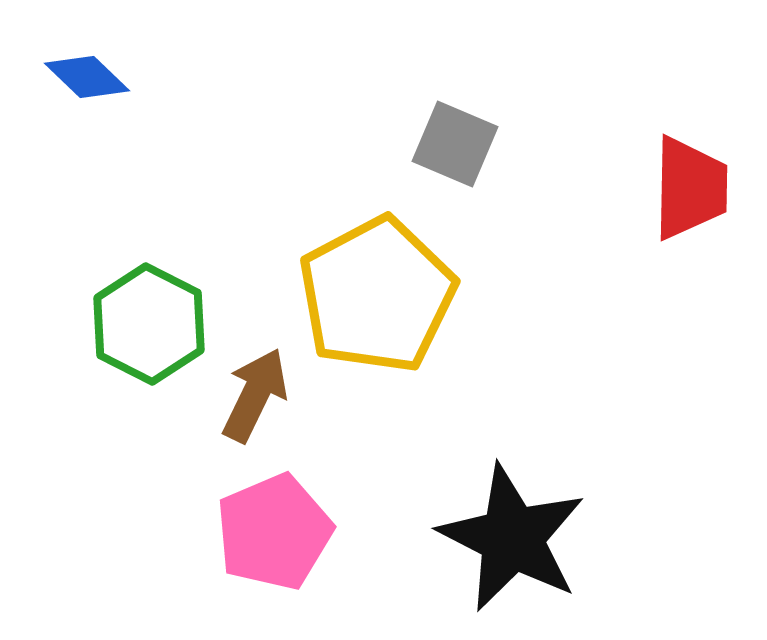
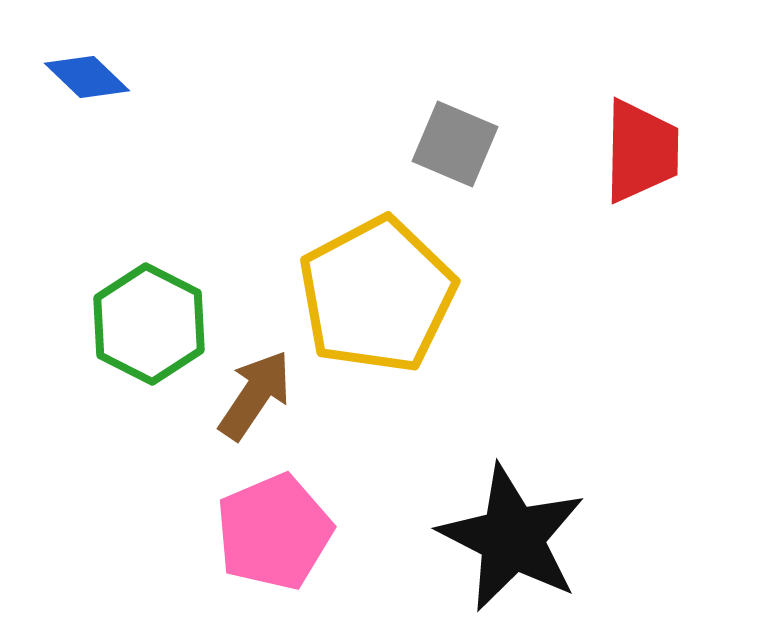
red trapezoid: moved 49 px left, 37 px up
brown arrow: rotated 8 degrees clockwise
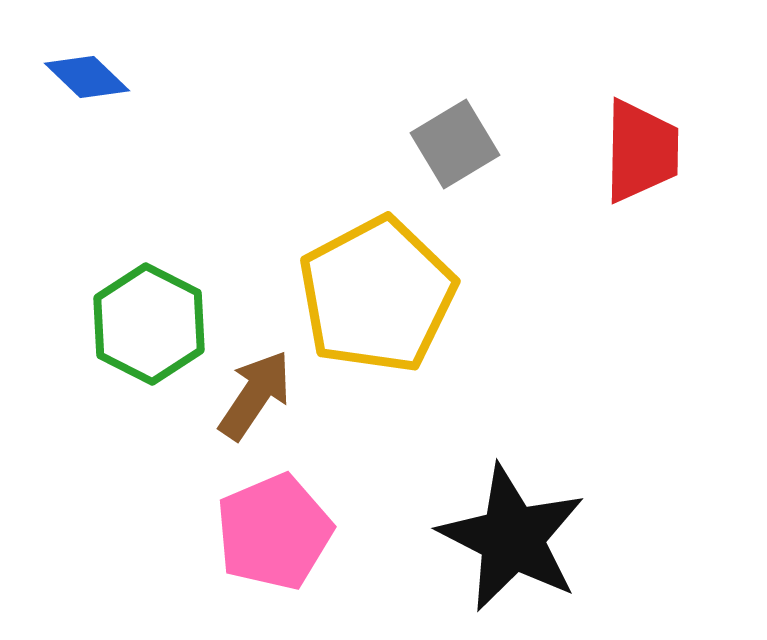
gray square: rotated 36 degrees clockwise
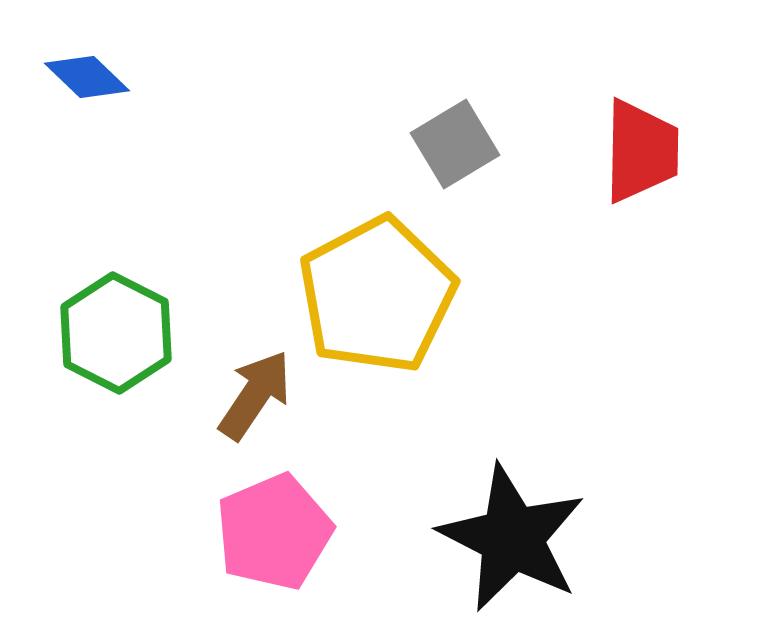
green hexagon: moved 33 px left, 9 px down
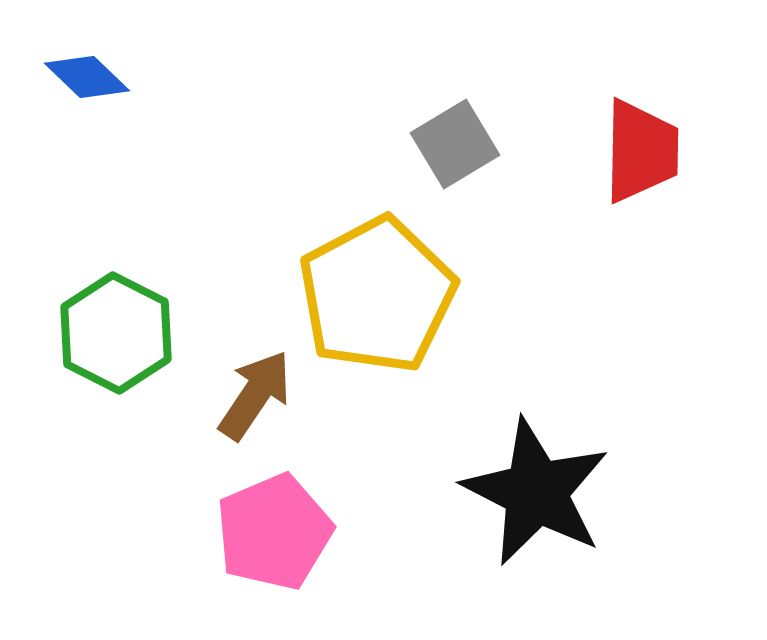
black star: moved 24 px right, 46 px up
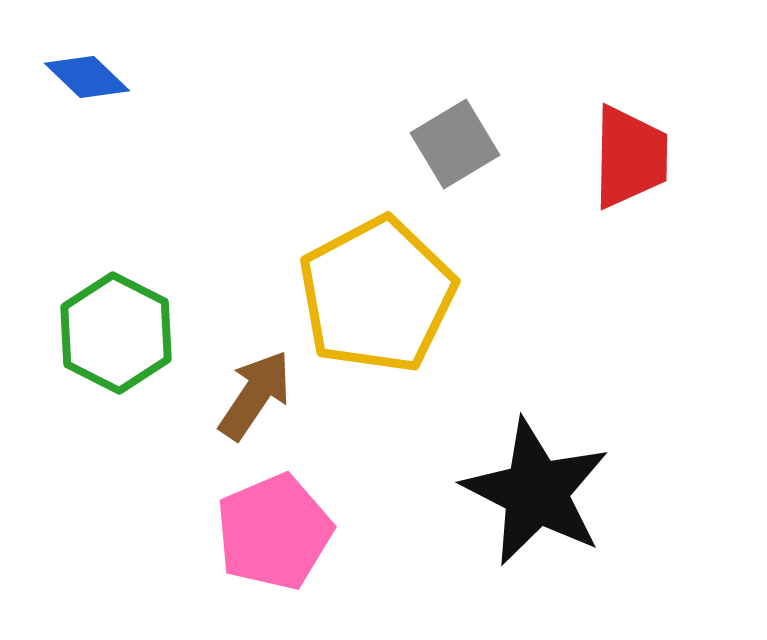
red trapezoid: moved 11 px left, 6 px down
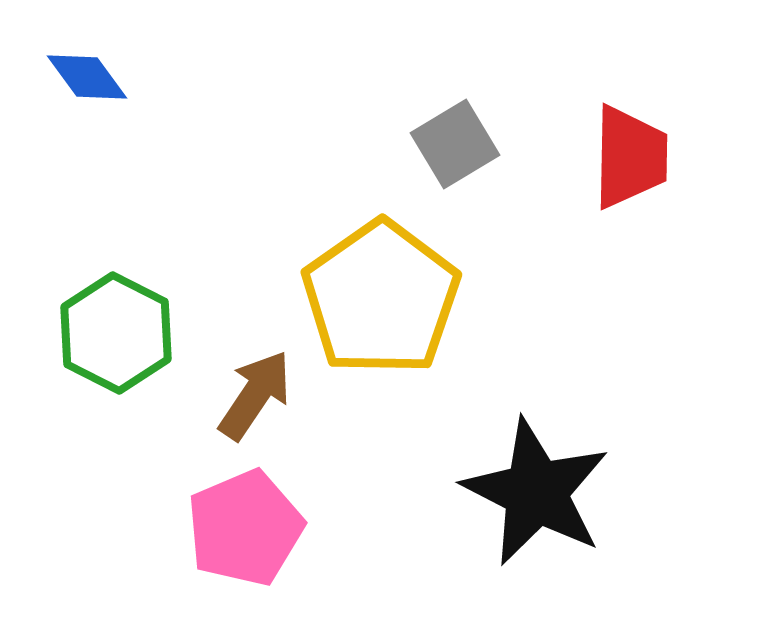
blue diamond: rotated 10 degrees clockwise
yellow pentagon: moved 4 px right, 3 px down; rotated 7 degrees counterclockwise
pink pentagon: moved 29 px left, 4 px up
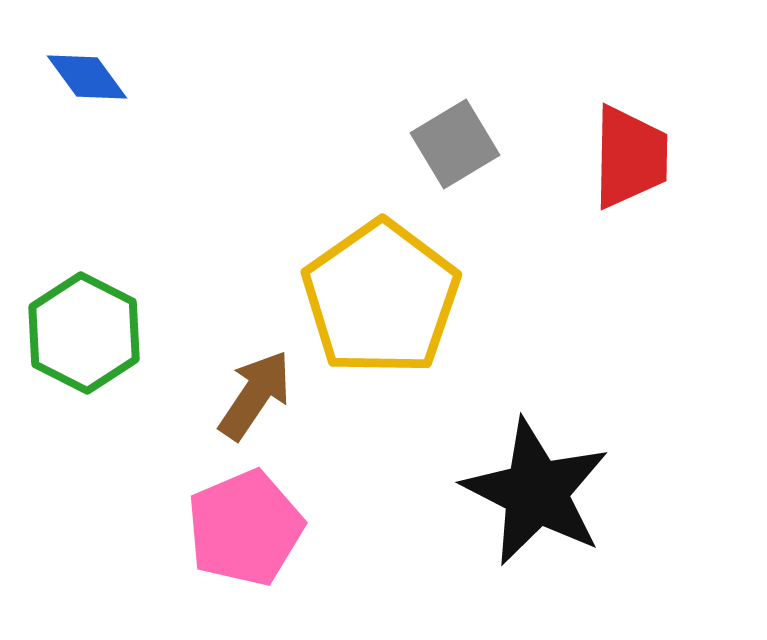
green hexagon: moved 32 px left
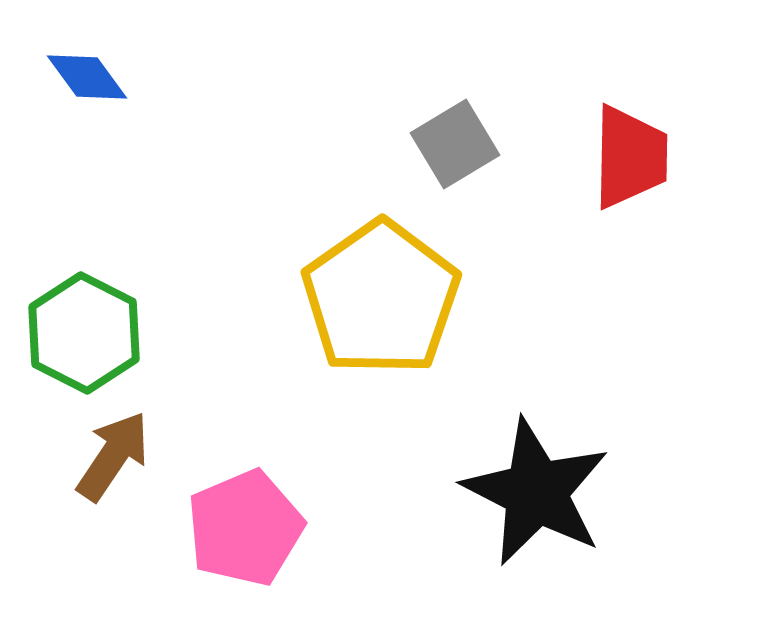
brown arrow: moved 142 px left, 61 px down
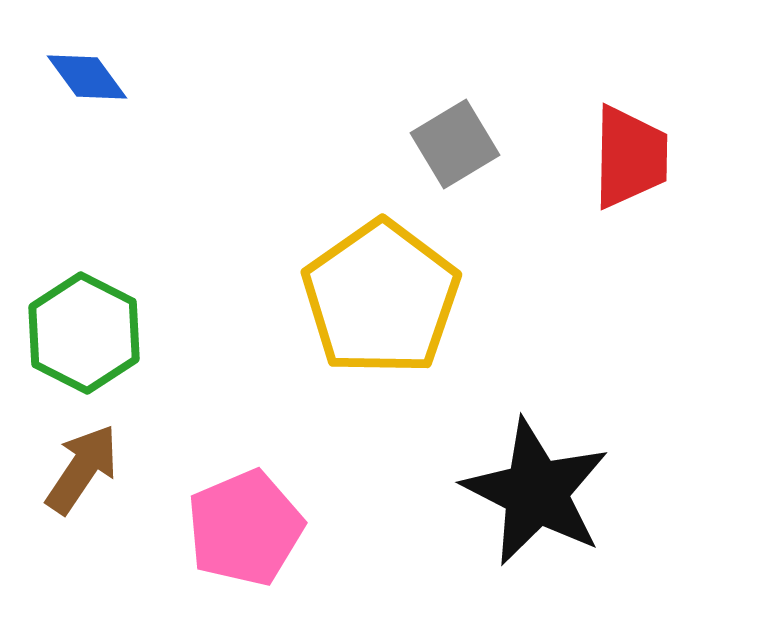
brown arrow: moved 31 px left, 13 px down
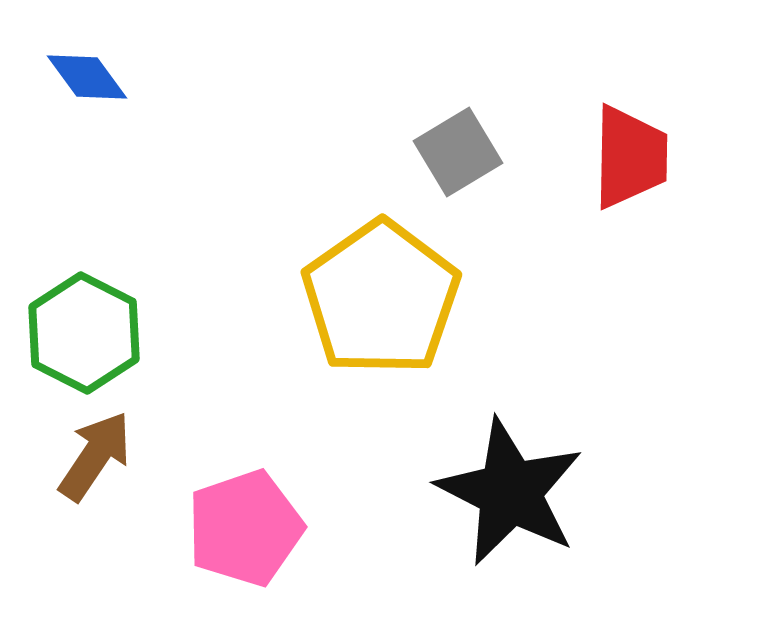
gray square: moved 3 px right, 8 px down
brown arrow: moved 13 px right, 13 px up
black star: moved 26 px left
pink pentagon: rotated 4 degrees clockwise
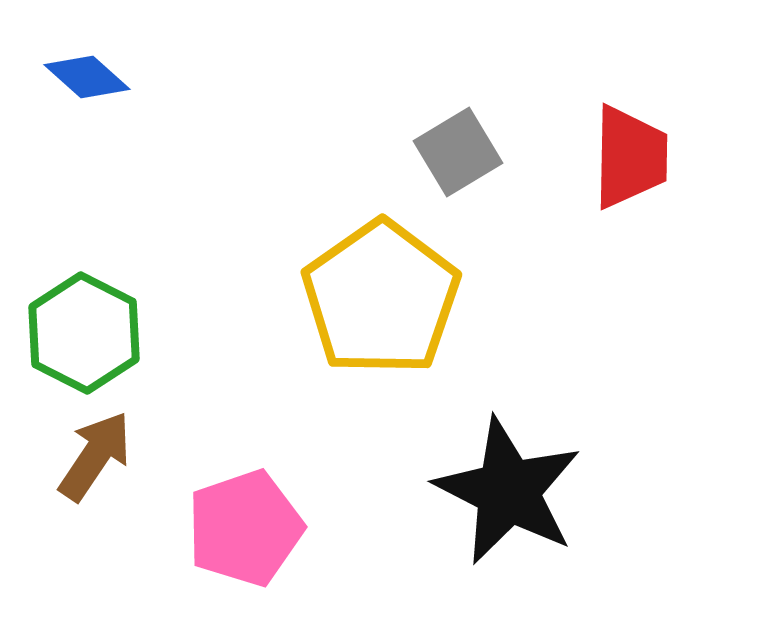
blue diamond: rotated 12 degrees counterclockwise
black star: moved 2 px left, 1 px up
